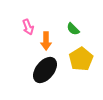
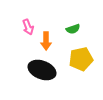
green semicircle: rotated 64 degrees counterclockwise
yellow pentagon: rotated 20 degrees clockwise
black ellipse: moved 3 px left; rotated 72 degrees clockwise
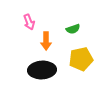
pink arrow: moved 1 px right, 5 px up
black ellipse: rotated 24 degrees counterclockwise
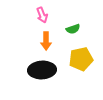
pink arrow: moved 13 px right, 7 px up
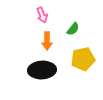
green semicircle: rotated 32 degrees counterclockwise
orange arrow: moved 1 px right
yellow pentagon: moved 2 px right
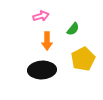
pink arrow: moved 1 px left, 1 px down; rotated 84 degrees counterclockwise
yellow pentagon: rotated 15 degrees counterclockwise
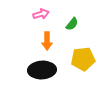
pink arrow: moved 2 px up
green semicircle: moved 1 px left, 5 px up
yellow pentagon: rotated 20 degrees clockwise
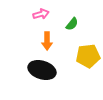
yellow pentagon: moved 5 px right, 3 px up
black ellipse: rotated 20 degrees clockwise
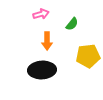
black ellipse: rotated 20 degrees counterclockwise
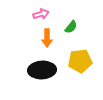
green semicircle: moved 1 px left, 3 px down
orange arrow: moved 3 px up
yellow pentagon: moved 8 px left, 5 px down
